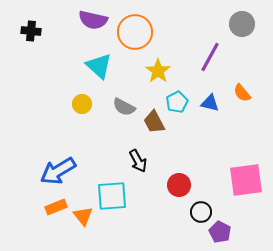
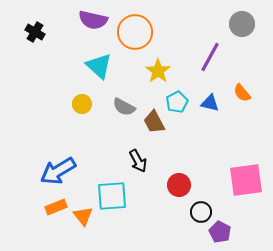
black cross: moved 4 px right, 1 px down; rotated 24 degrees clockwise
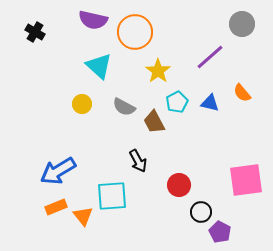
purple line: rotated 20 degrees clockwise
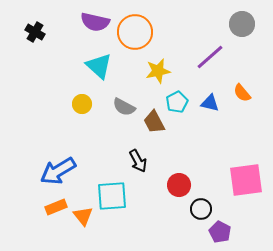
purple semicircle: moved 2 px right, 2 px down
yellow star: rotated 25 degrees clockwise
black circle: moved 3 px up
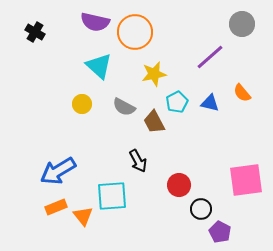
yellow star: moved 4 px left, 3 px down
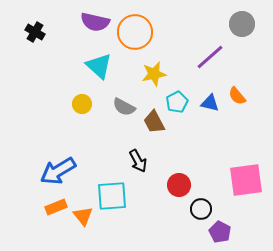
orange semicircle: moved 5 px left, 3 px down
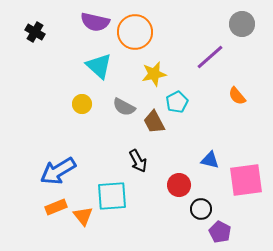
blue triangle: moved 57 px down
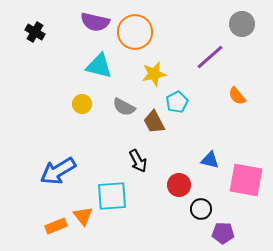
cyan triangle: rotated 28 degrees counterclockwise
pink square: rotated 18 degrees clockwise
orange rectangle: moved 19 px down
purple pentagon: moved 3 px right, 1 px down; rotated 25 degrees counterclockwise
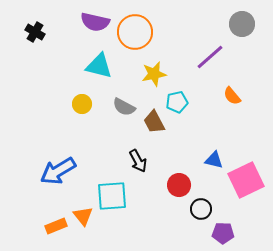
orange semicircle: moved 5 px left
cyan pentagon: rotated 15 degrees clockwise
blue triangle: moved 4 px right
pink square: rotated 36 degrees counterclockwise
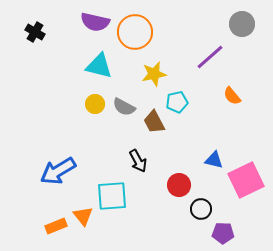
yellow circle: moved 13 px right
